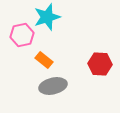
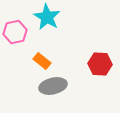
cyan star: rotated 24 degrees counterclockwise
pink hexagon: moved 7 px left, 3 px up
orange rectangle: moved 2 px left, 1 px down
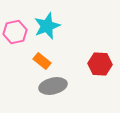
cyan star: moved 9 px down; rotated 20 degrees clockwise
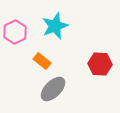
cyan star: moved 8 px right
pink hexagon: rotated 15 degrees counterclockwise
gray ellipse: moved 3 px down; rotated 32 degrees counterclockwise
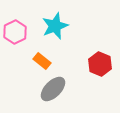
red hexagon: rotated 20 degrees clockwise
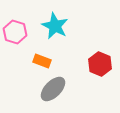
cyan star: rotated 24 degrees counterclockwise
pink hexagon: rotated 15 degrees counterclockwise
orange rectangle: rotated 18 degrees counterclockwise
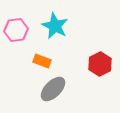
pink hexagon: moved 1 px right, 2 px up; rotated 25 degrees counterclockwise
red hexagon: rotated 10 degrees clockwise
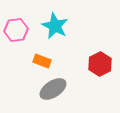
gray ellipse: rotated 12 degrees clockwise
